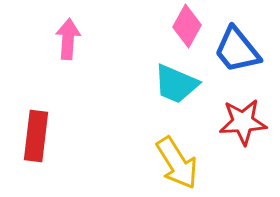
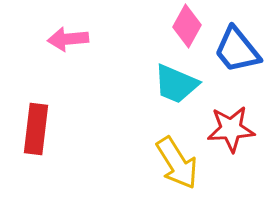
pink arrow: rotated 99 degrees counterclockwise
red star: moved 12 px left, 7 px down
red rectangle: moved 7 px up
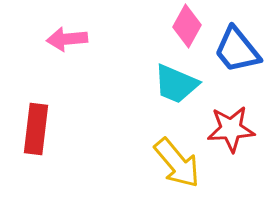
pink arrow: moved 1 px left
yellow arrow: rotated 8 degrees counterclockwise
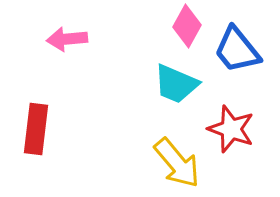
red star: rotated 24 degrees clockwise
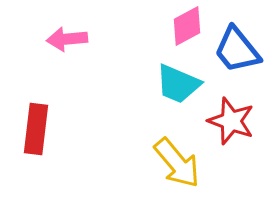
pink diamond: rotated 33 degrees clockwise
cyan trapezoid: moved 2 px right
red star: moved 8 px up
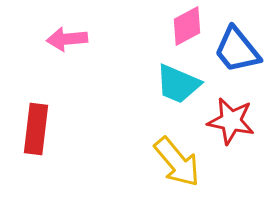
red star: rotated 9 degrees counterclockwise
yellow arrow: moved 1 px up
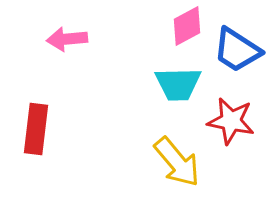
blue trapezoid: rotated 18 degrees counterclockwise
cyan trapezoid: rotated 24 degrees counterclockwise
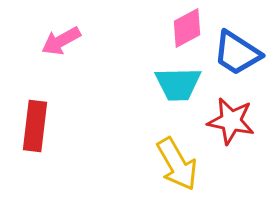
pink diamond: moved 2 px down
pink arrow: moved 6 px left, 2 px down; rotated 24 degrees counterclockwise
blue trapezoid: moved 3 px down
red rectangle: moved 1 px left, 3 px up
yellow arrow: moved 2 px down; rotated 10 degrees clockwise
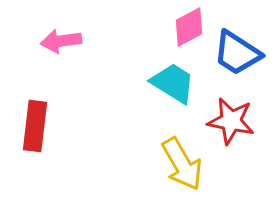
pink diamond: moved 2 px right, 1 px up
pink arrow: rotated 21 degrees clockwise
cyan trapezoid: moved 5 px left, 1 px up; rotated 147 degrees counterclockwise
yellow arrow: moved 5 px right
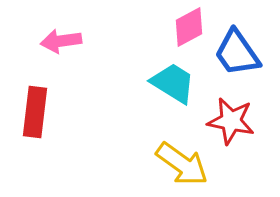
blue trapezoid: rotated 22 degrees clockwise
red rectangle: moved 14 px up
yellow arrow: rotated 24 degrees counterclockwise
